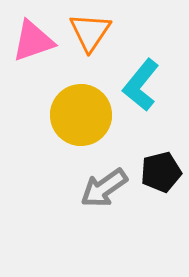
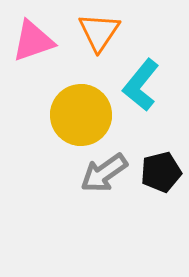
orange triangle: moved 9 px right
gray arrow: moved 15 px up
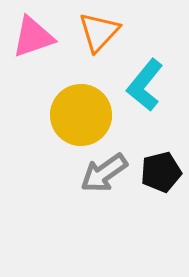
orange triangle: rotated 9 degrees clockwise
pink triangle: moved 4 px up
cyan L-shape: moved 4 px right
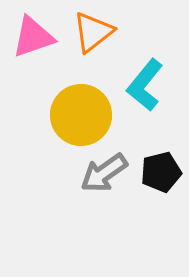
orange triangle: moved 6 px left; rotated 9 degrees clockwise
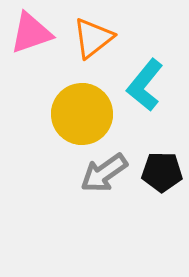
orange triangle: moved 6 px down
pink triangle: moved 2 px left, 4 px up
yellow circle: moved 1 px right, 1 px up
black pentagon: moved 1 px right; rotated 15 degrees clockwise
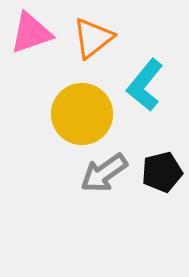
black pentagon: rotated 15 degrees counterclockwise
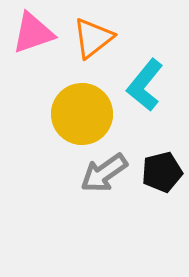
pink triangle: moved 2 px right
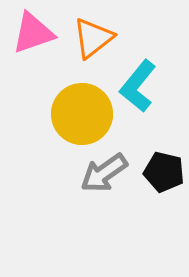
cyan L-shape: moved 7 px left, 1 px down
black pentagon: moved 2 px right; rotated 27 degrees clockwise
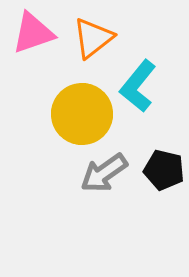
black pentagon: moved 2 px up
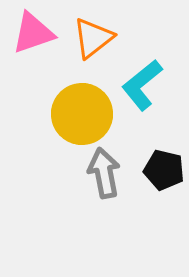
cyan L-shape: moved 4 px right, 1 px up; rotated 12 degrees clockwise
gray arrow: rotated 114 degrees clockwise
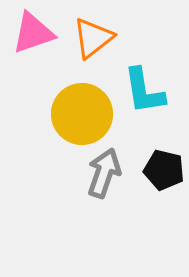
cyan L-shape: moved 2 px right, 6 px down; rotated 60 degrees counterclockwise
gray arrow: rotated 30 degrees clockwise
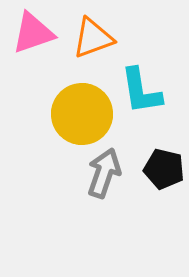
orange triangle: rotated 18 degrees clockwise
cyan L-shape: moved 3 px left
black pentagon: moved 1 px up
